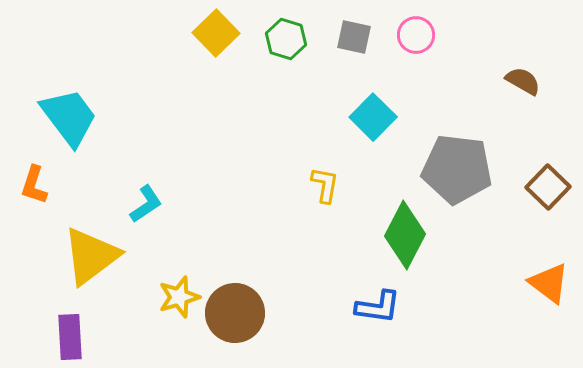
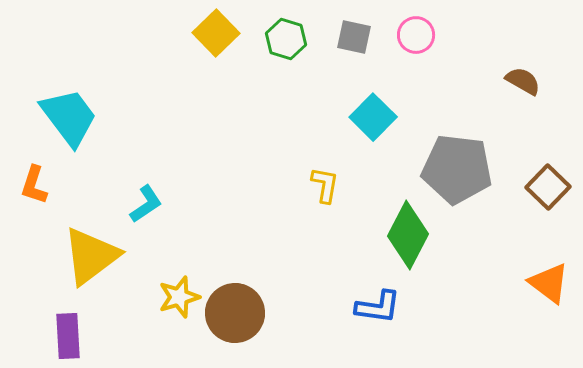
green diamond: moved 3 px right
purple rectangle: moved 2 px left, 1 px up
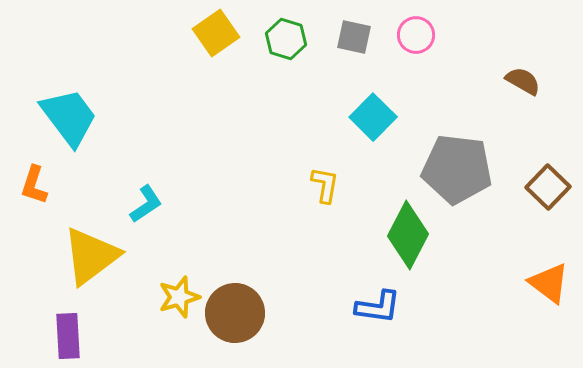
yellow square: rotated 9 degrees clockwise
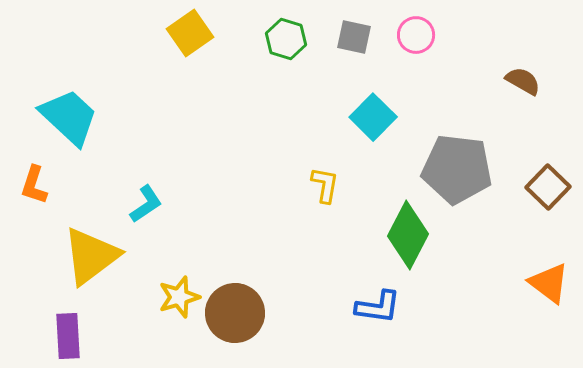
yellow square: moved 26 px left
cyan trapezoid: rotated 10 degrees counterclockwise
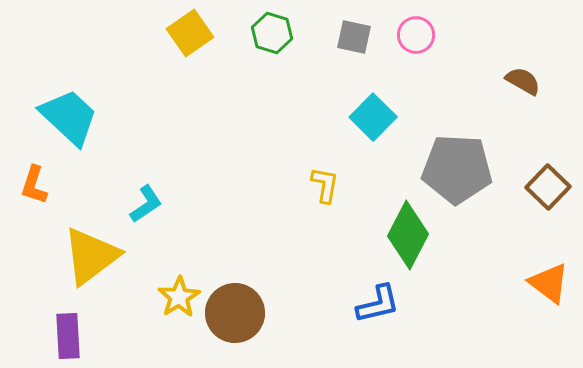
green hexagon: moved 14 px left, 6 px up
gray pentagon: rotated 4 degrees counterclockwise
yellow star: rotated 15 degrees counterclockwise
blue L-shape: moved 3 px up; rotated 21 degrees counterclockwise
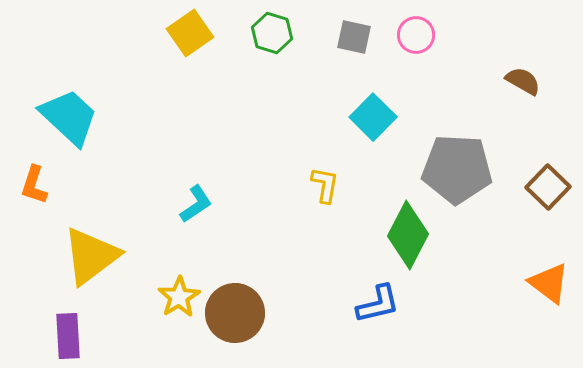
cyan L-shape: moved 50 px right
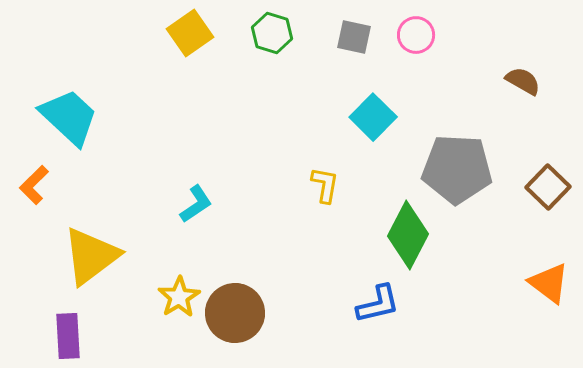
orange L-shape: rotated 27 degrees clockwise
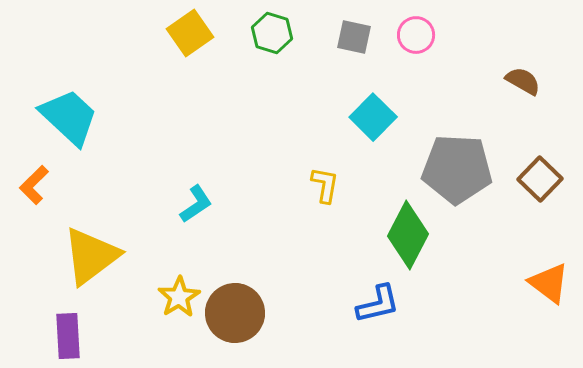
brown square: moved 8 px left, 8 px up
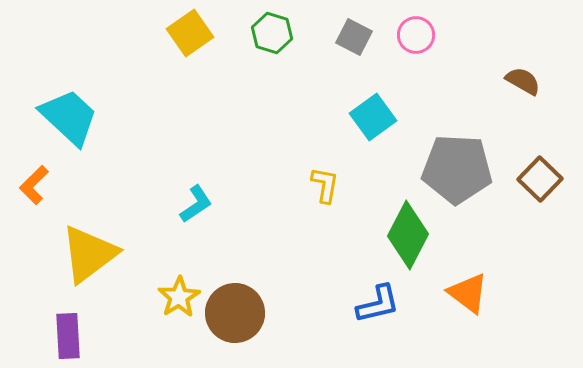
gray square: rotated 15 degrees clockwise
cyan square: rotated 9 degrees clockwise
yellow triangle: moved 2 px left, 2 px up
orange triangle: moved 81 px left, 10 px down
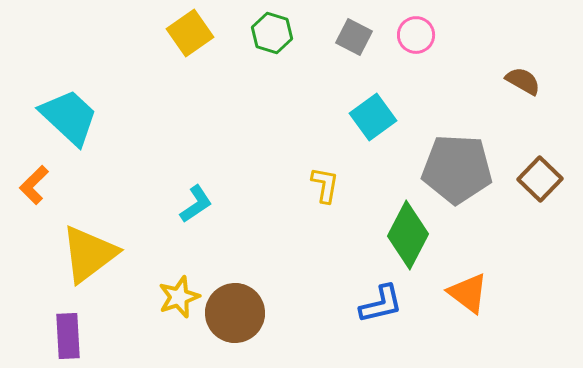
yellow star: rotated 12 degrees clockwise
blue L-shape: moved 3 px right
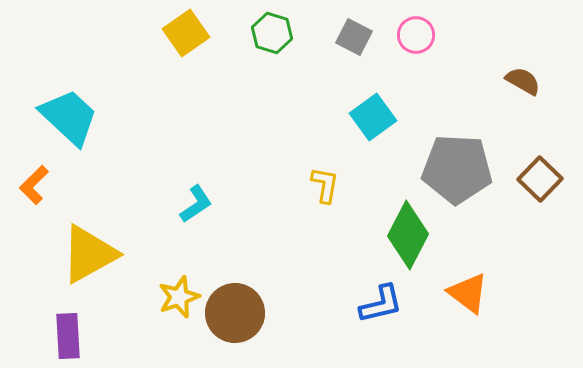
yellow square: moved 4 px left
yellow triangle: rotated 8 degrees clockwise
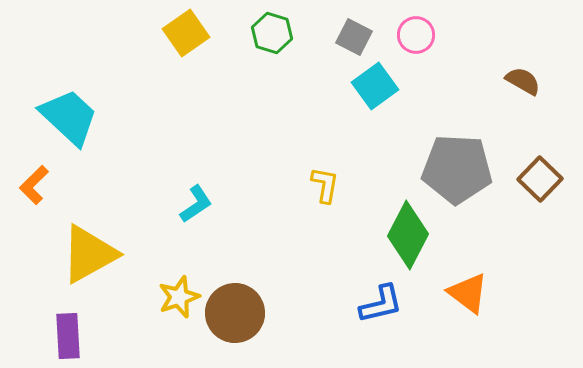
cyan square: moved 2 px right, 31 px up
